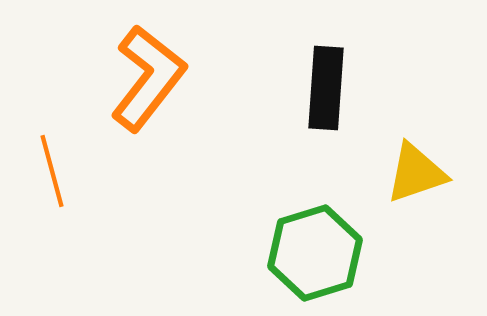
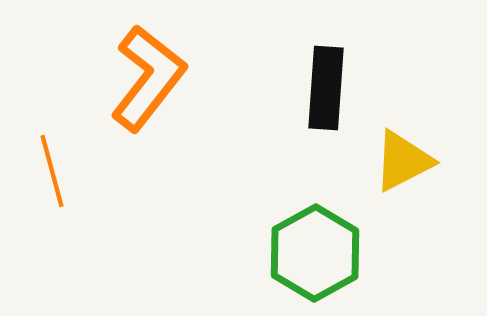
yellow triangle: moved 13 px left, 12 px up; rotated 8 degrees counterclockwise
green hexagon: rotated 12 degrees counterclockwise
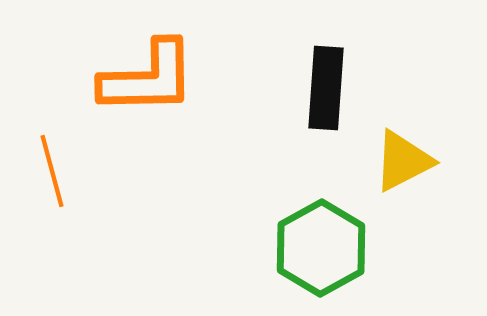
orange L-shape: rotated 51 degrees clockwise
green hexagon: moved 6 px right, 5 px up
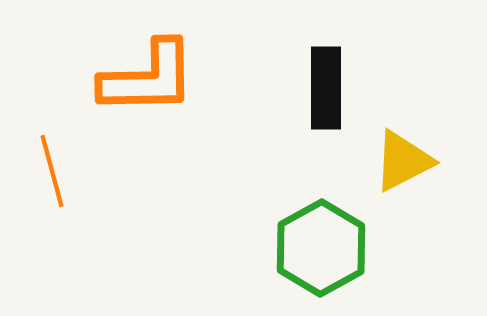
black rectangle: rotated 4 degrees counterclockwise
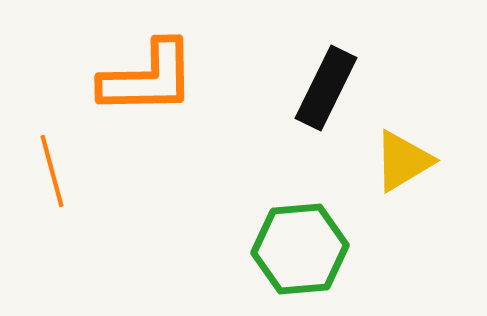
black rectangle: rotated 26 degrees clockwise
yellow triangle: rotated 4 degrees counterclockwise
green hexagon: moved 21 px left, 1 px down; rotated 24 degrees clockwise
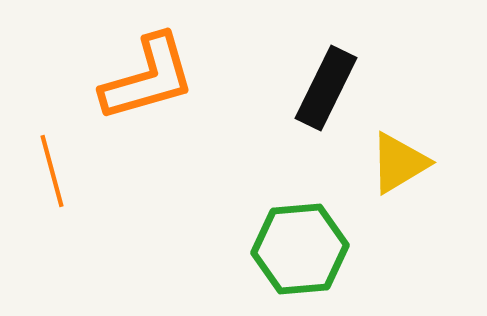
orange L-shape: rotated 15 degrees counterclockwise
yellow triangle: moved 4 px left, 2 px down
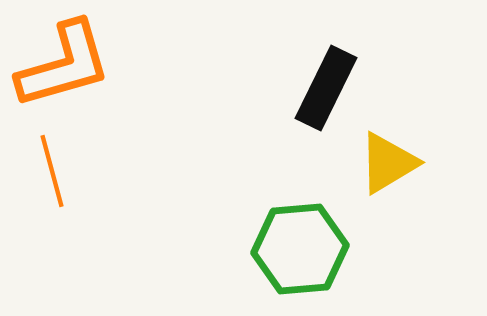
orange L-shape: moved 84 px left, 13 px up
yellow triangle: moved 11 px left
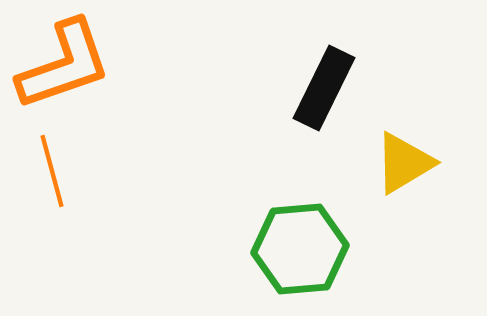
orange L-shape: rotated 3 degrees counterclockwise
black rectangle: moved 2 px left
yellow triangle: moved 16 px right
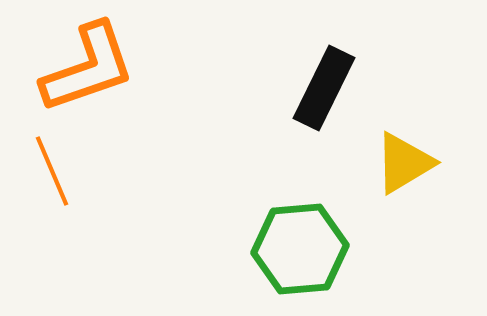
orange L-shape: moved 24 px right, 3 px down
orange line: rotated 8 degrees counterclockwise
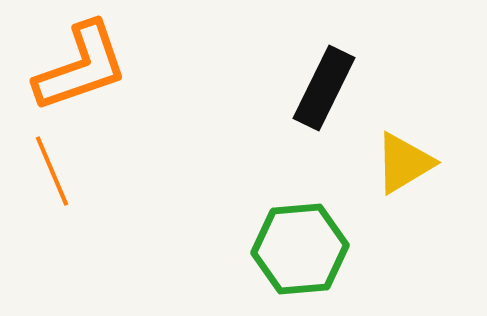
orange L-shape: moved 7 px left, 1 px up
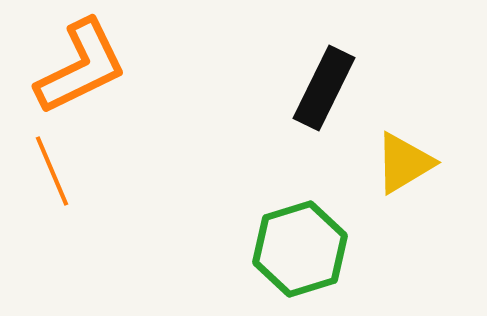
orange L-shape: rotated 7 degrees counterclockwise
green hexagon: rotated 12 degrees counterclockwise
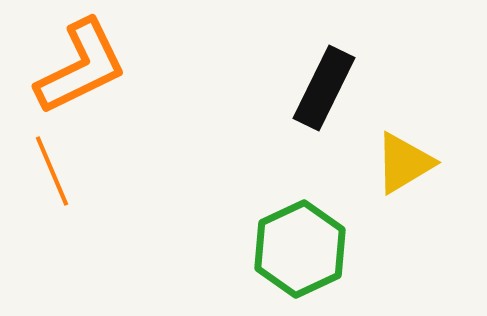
green hexagon: rotated 8 degrees counterclockwise
